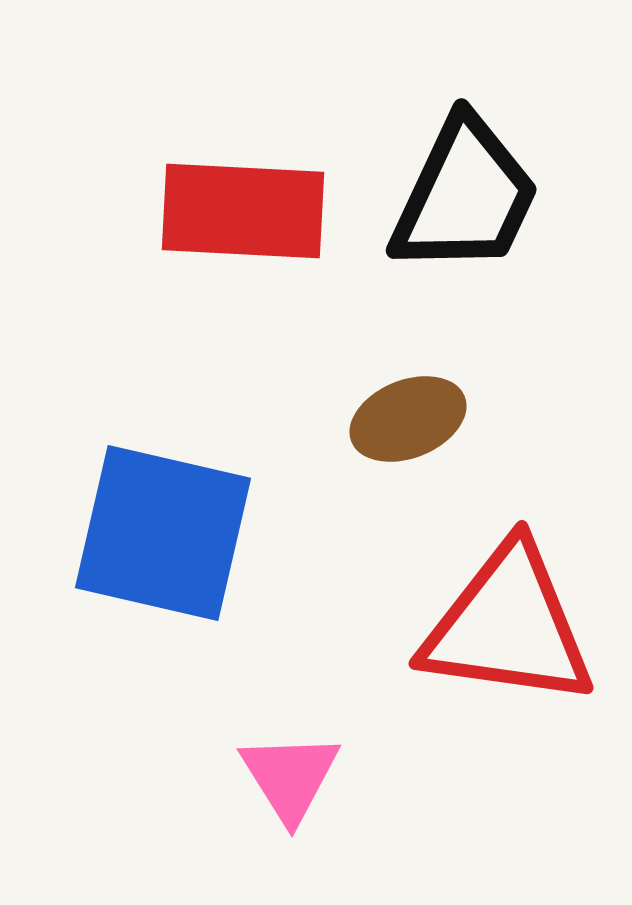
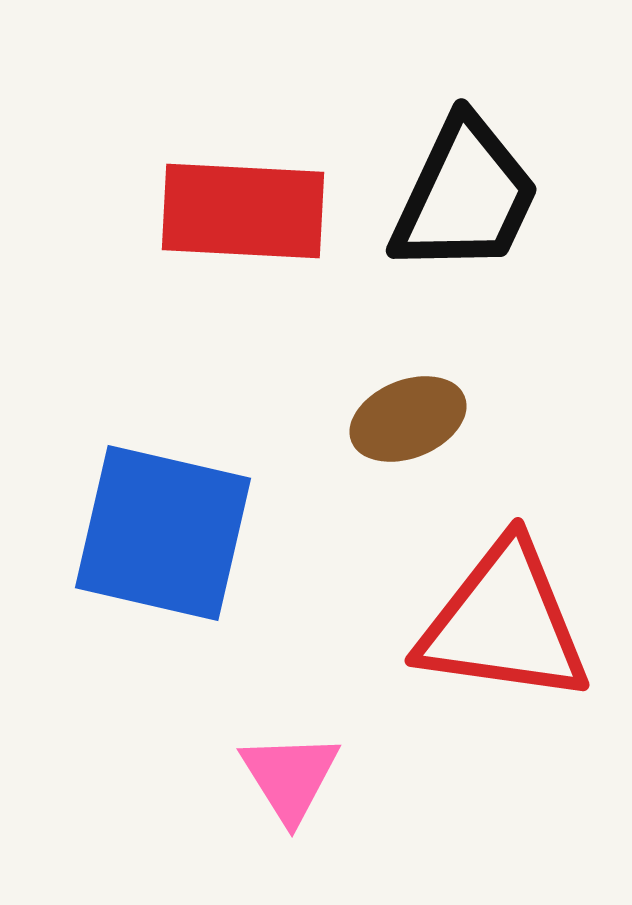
red triangle: moved 4 px left, 3 px up
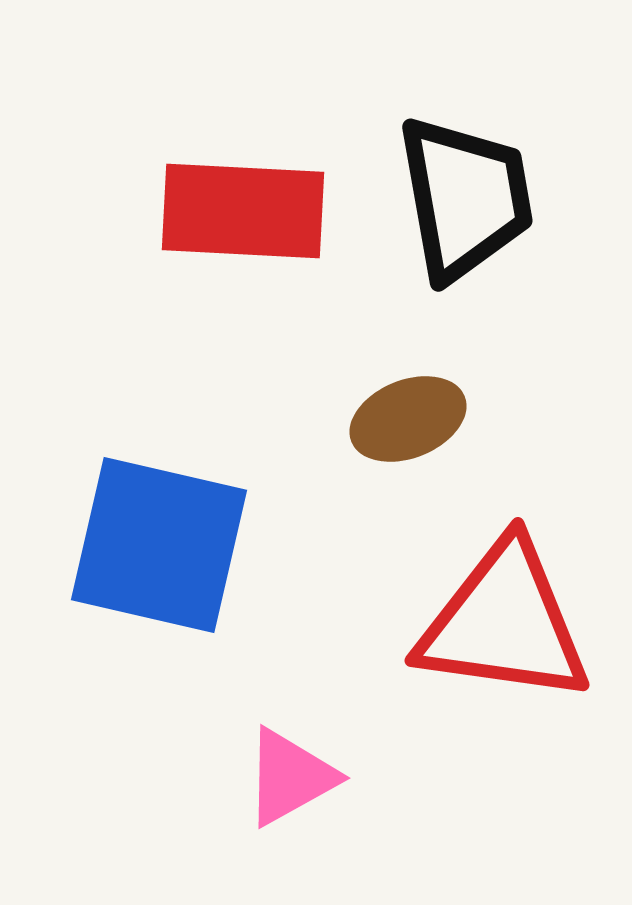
black trapezoid: moved 2 px down; rotated 35 degrees counterclockwise
blue square: moved 4 px left, 12 px down
pink triangle: rotated 33 degrees clockwise
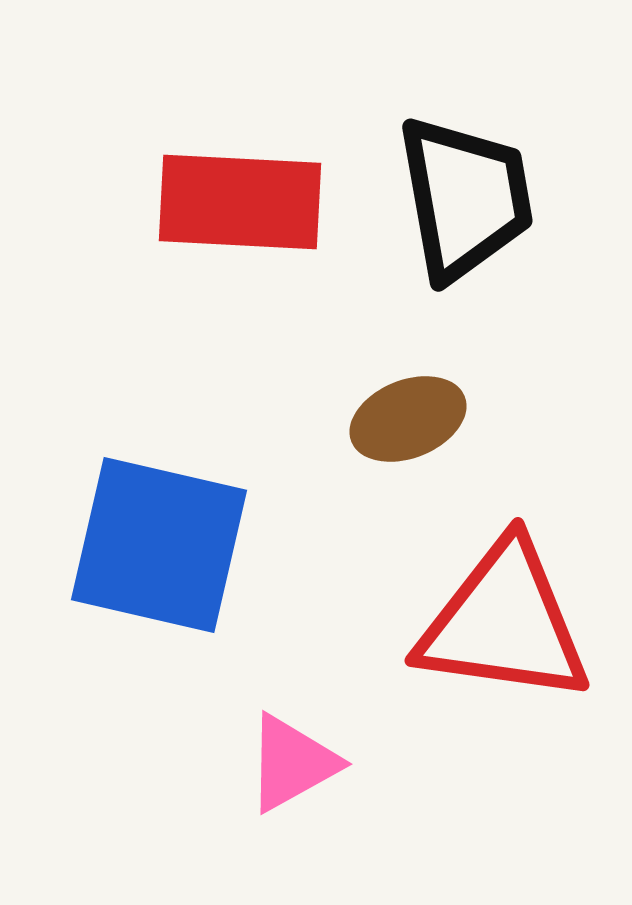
red rectangle: moved 3 px left, 9 px up
pink triangle: moved 2 px right, 14 px up
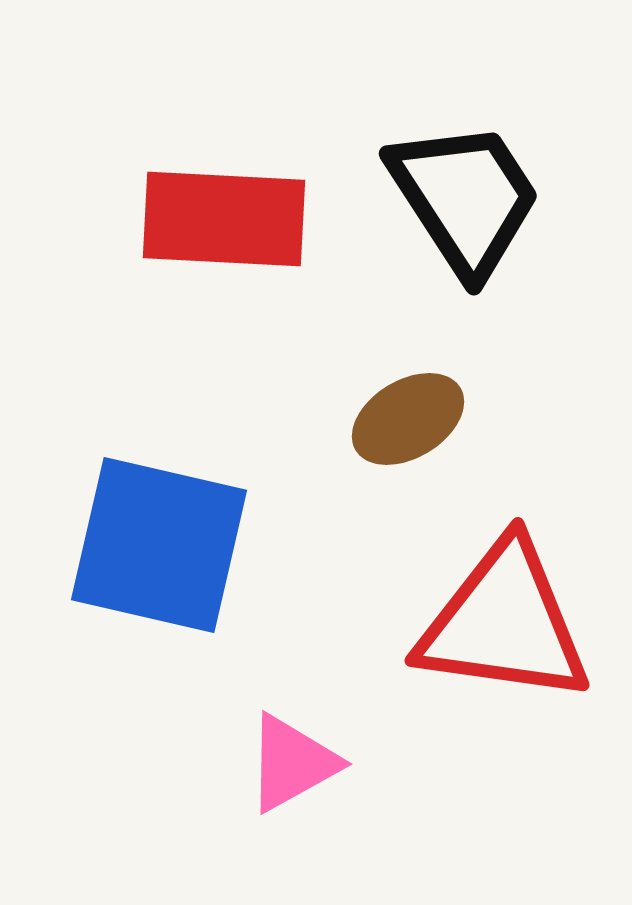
black trapezoid: rotated 23 degrees counterclockwise
red rectangle: moved 16 px left, 17 px down
brown ellipse: rotated 9 degrees counterclockwise
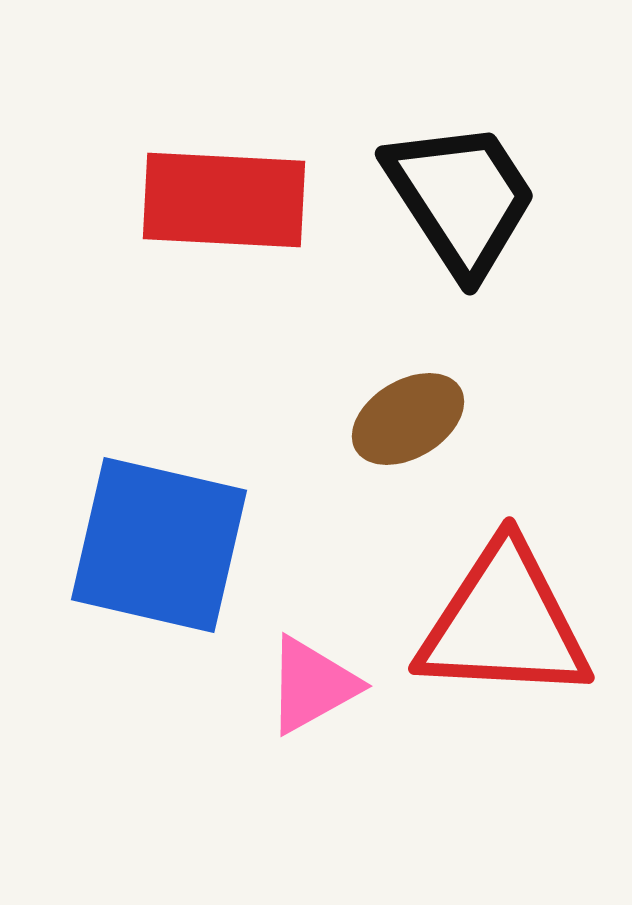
black trapezoid: moved 4 px left
red rectangle: moved 19 px up
red triangle: rotated 5 degrees counterclockwise
pink triangle: moved 20 px right, 78 px up
